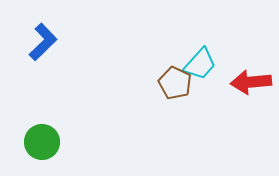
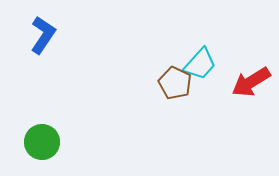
blue L-shape: moved 7 px up; rotated 12 degrees counterclockwise
red arrow: rotated 27 degrees counterclockwise
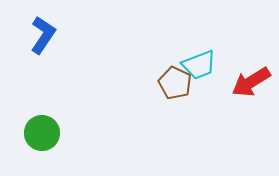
cyan trapezoid: moved 1 px left, 1 px down; rotated 27 degrees clockwise
green circle: moved 9 px up
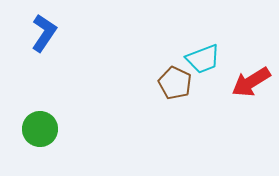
blue L-shape: moved 1 px right, 2 px up
cyan trapezoid: moved 4 px right, 6 px up
green circle: moved 2 px left, 4 px up
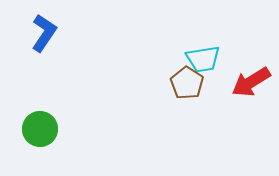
cyan trapezoid: rotated 12 degrees clockwise
brown pentagon: moved 12 px right; rotated 8 degrees clockwise
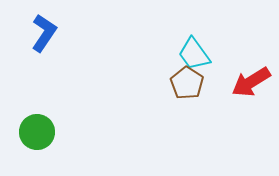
cyan trapezoid: moved 9 px left, 5 px up; rotated 63 degrees clockwise
green circle: moved 3 px left, 3 px down
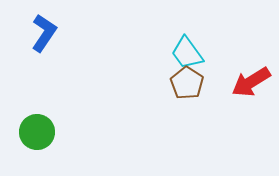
cyan trapezoid: moved 7 px left, 1 px up
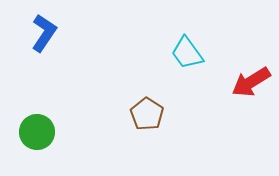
brown pentagon: moved 40 px left, 31 px down
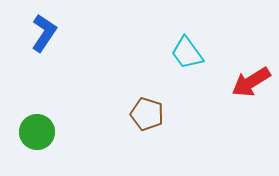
brown pentagon: rotated 16 degrees counterclockwise
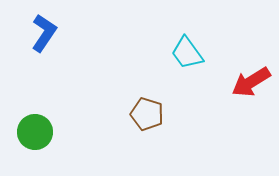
green circle: moved 2 px left
